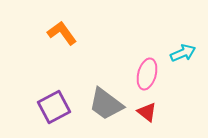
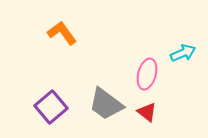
purple square: moved 3 px left; rotated 12 degrees counterclockwise
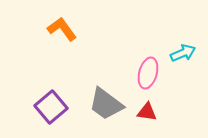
orange L-shape: moved 4 px up
pink ellipse: moved 1 px right, 1 px up
red triangle: rotated 30 degrees counterclockwise
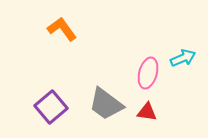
cyan arrow: moved 5 px down
